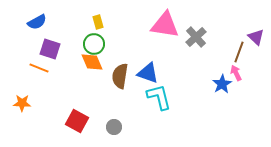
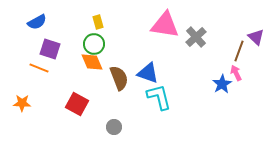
brown line: moved 1 px up
brown semicircle: moved 1 px left, 2 px down; rotated 150 degrees clockwise
red square: moved 17 px up
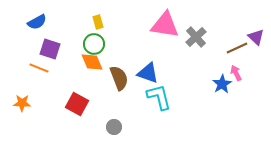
brown line: moved 2 px left, 3 px up; rotated 45 degrees clockwise
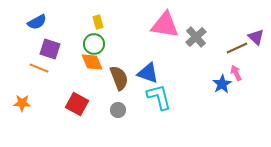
gray circle: moved 4 px right, 17 px up
